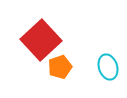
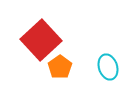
orange pentagon: rotated 15 degrees counterclockwise
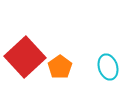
red square: moved 16 px left, 17 px down
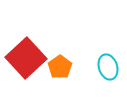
red square: moved 1 px right, 1 px down
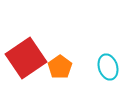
red square: rotated 9 degrees clockwise
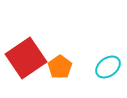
cyan ellipse: rotated 70 degrees clockwise
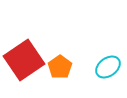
red square: moved 2 px left, 2 px down
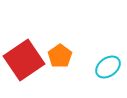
orange pentagon: moved 11 px up
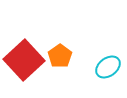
red square: rotated 9 degrees counterclockwise
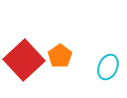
cyan ellipse: rotated 30 degrees counterclockwise
